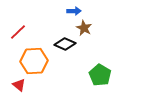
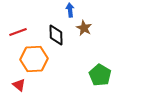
blue arrow: moved 4 px left, 1 px up; rotated 96 degrees counterclockwise
red line: rotated 24 degrees clockwise
black diamond: moved 9 px left, 9 px up; rotated 65 degrees clockwise
orange hexagon: moved 2 px up
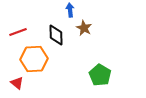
red triangle: moved 2 px left, 2 px up
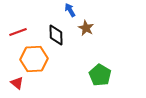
blue arrow: rotated 24 degrees counterclockwise
brown star: moved 2 px right
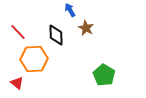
red line: rotated 66 degrees clockwise
green pentagon: moved 4 px right
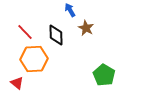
red line: moved 7 px right
